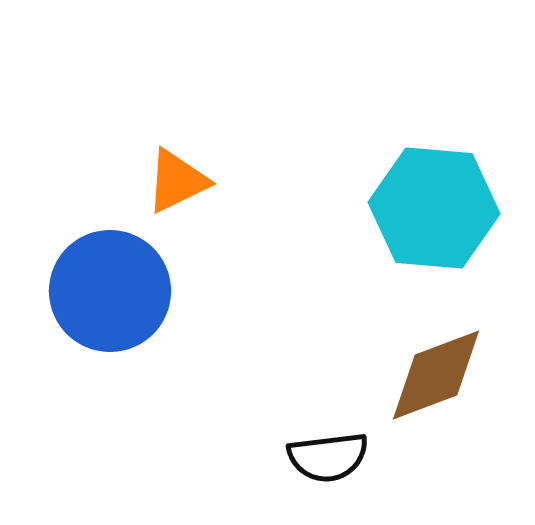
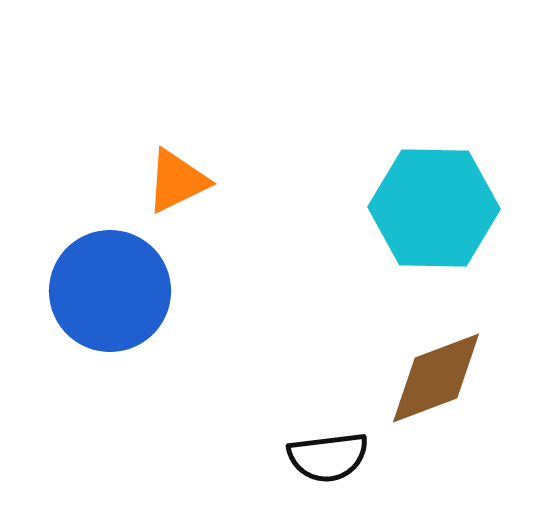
cyan hexagon: rotated 4 degrees counterclockwise
brown diamond: moved 3 px down
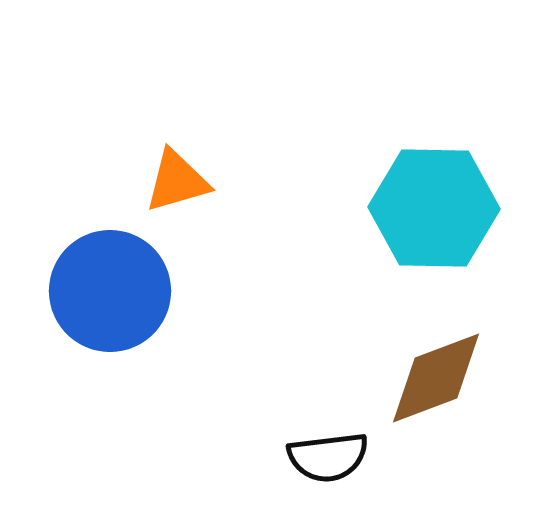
orange triangle: rotated 10 degrees clockwise
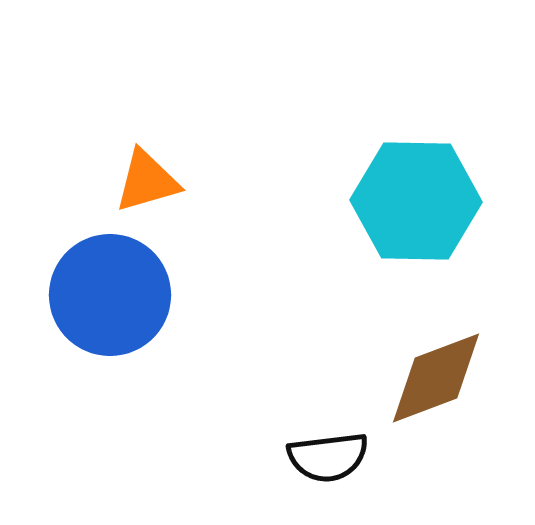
orange triangle: moved 30 px left
cyan hexagon: moved 18 px left, 7 px up
blue circle: moved 4 px down
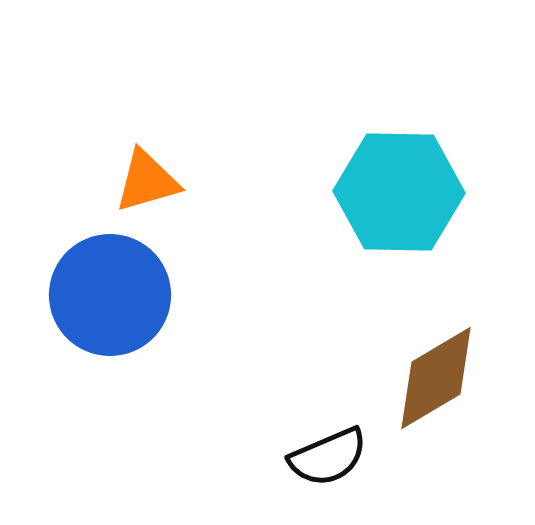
cyan hexagon: moved 17 px left, 9 px up
brown diamond: rotated 10 degrees counterclockwise
black semicircle: rotated 16 degrees counterclockwise
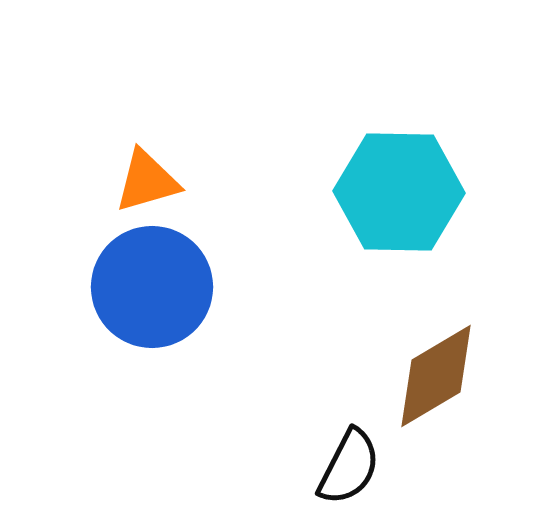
blue circle: moved 42 px right, 8 px up
brown diamond: moved 2 px up
black semicircle: moved 21 px right, 10 px down; rotated 40 degrees counterclockwise
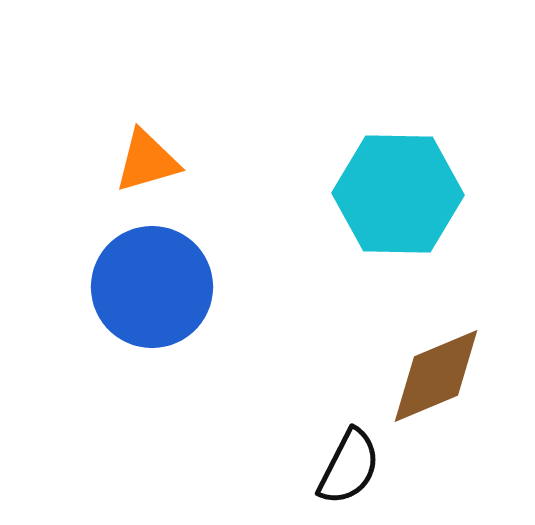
orange triangle: moved 20 px up
cyan hexagon: moved 1 px left, 2 px down
brown diamond: rotated 8 degrees clockwise
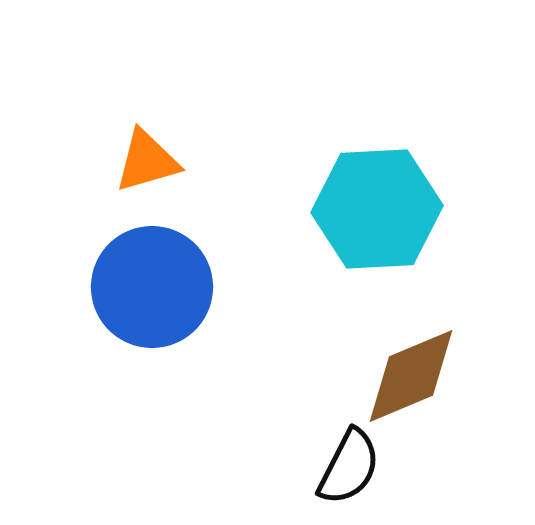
cyan hexagon: moved 21 px left, 15 px down; rotated 4 degrees counterclockwise
brown diamond: moved 25 px left
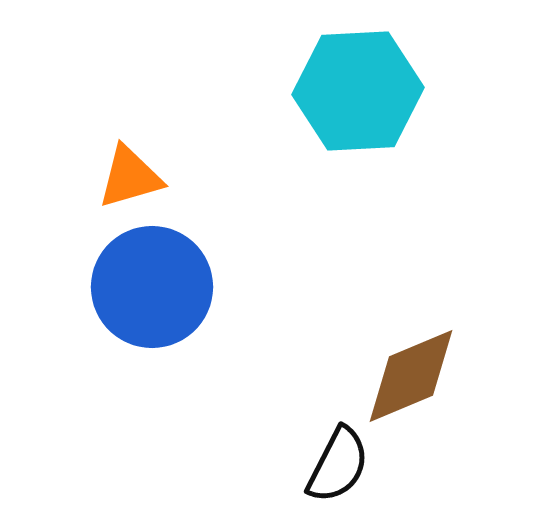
orange triangle: moved 17 px left, 16 px down
cyan hexagon: moved 19 px left, 118 px up
black semicircle: moved 11 px left, 2 px up
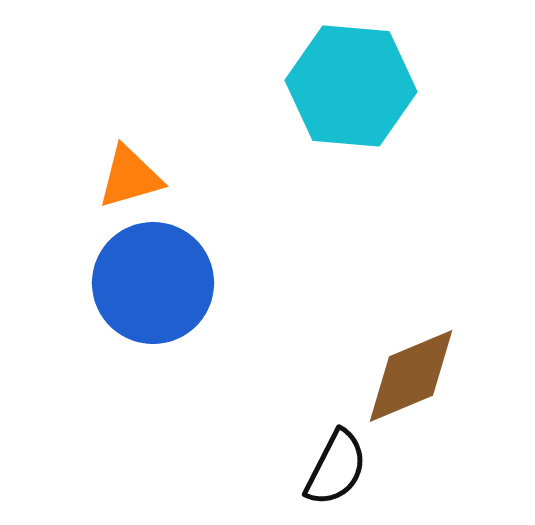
cyan hexagon: moved 7 px left, 5 px up; rotated 8 degrees clockwise
blue circle: moved 1 px right, 4 px up
black semicircle: moved 2 px left, 3 px down
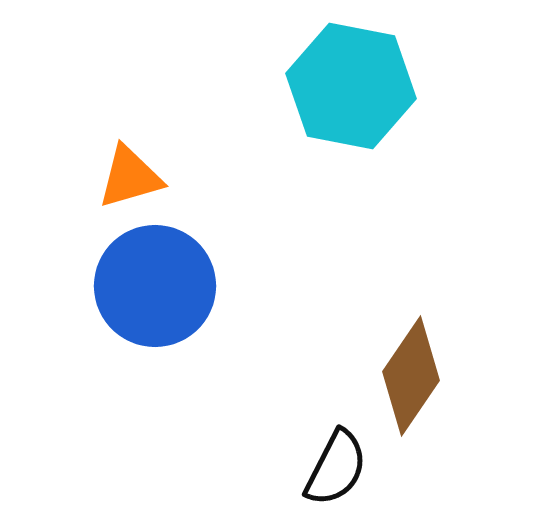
cyan hexagon: rotated 6 degrees clockwise
blue circle: moved 2 px right, 3 px down
brown diamond: rotated 33 degrees counterclockwise
